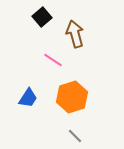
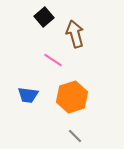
black square: moved 2 px right
blue trapezoid: moved 3 px up; rotated 65 degrees clockwise
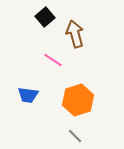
black square: moved 1 px right
orange hexagon: moved 6 px right, 3 px down
